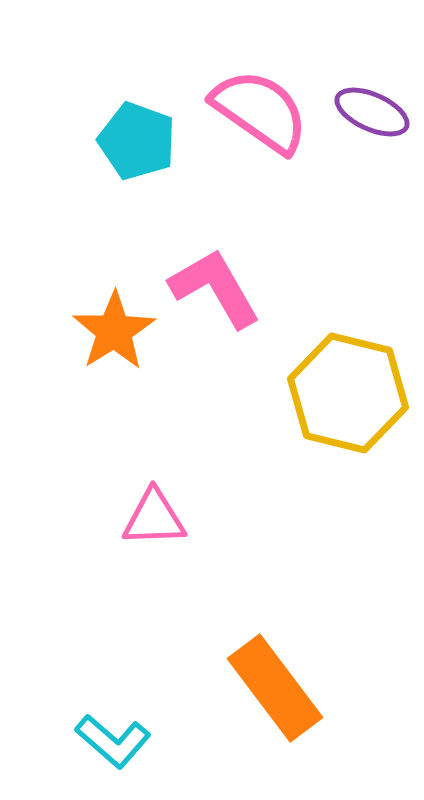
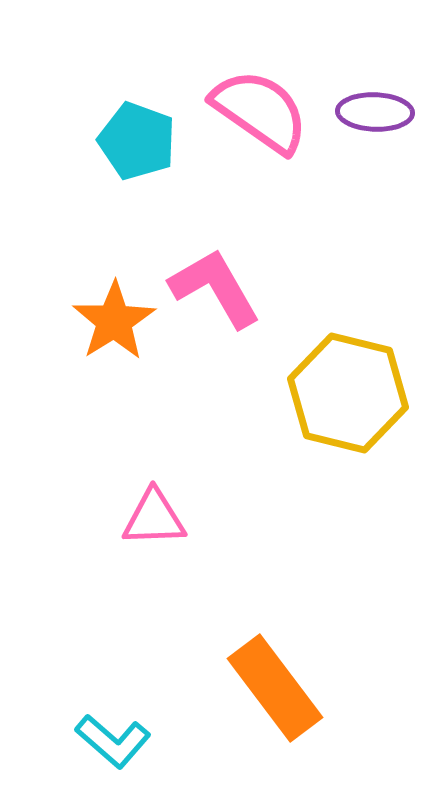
purple ellipse: moved 3 px right; rotated 22 degrees counterclockwise
orange star: moved 10 px up
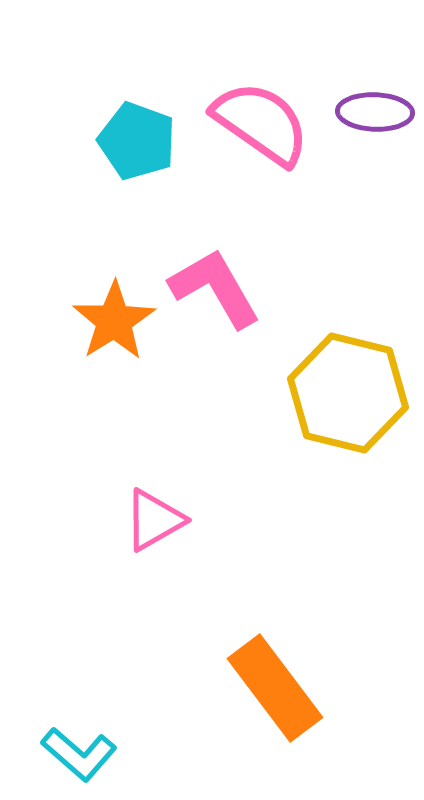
pink semicircle: moved 1 px right, 12 px down
pink triangle: moved 2 px down; rotated 28 degrees counterclockwise
cyan L-shape: moved 34 px left, 13 px down
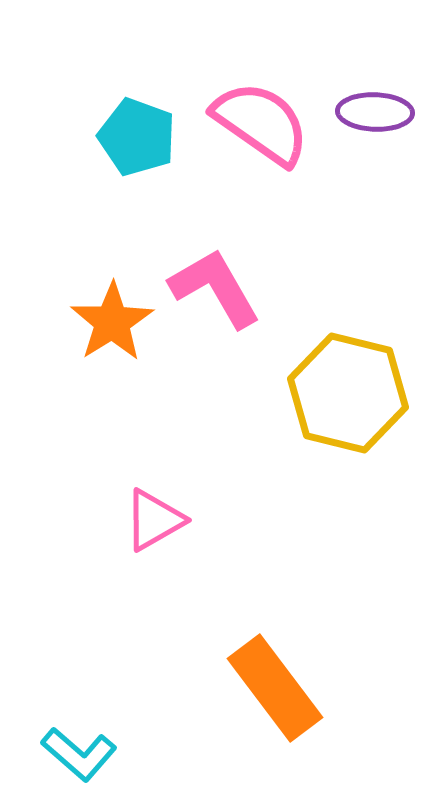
cyan pentagon: moved 4 px up
orange star: moved 2 px left, 1 px down
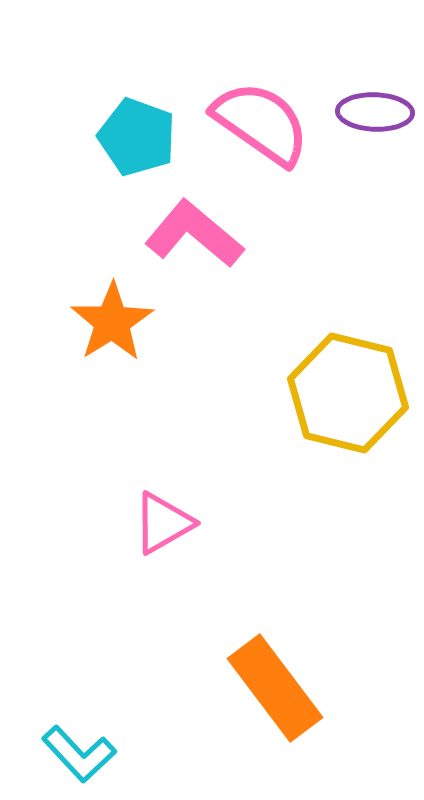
pink L-shape: moved 21 px left, 54 px up; rotated 20 degrees counterclockwise
pink triangle: moved 9 px right, 3 px down
cyan L-shape: rotated 6 degrees clockwise
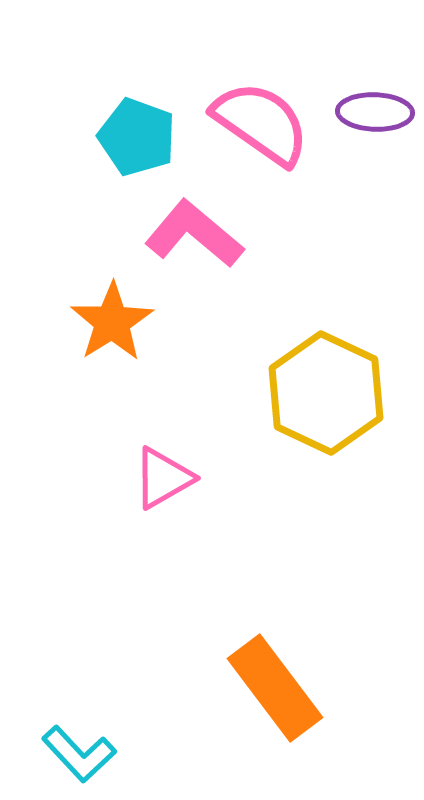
yellow hexagon: moved 22 px left; rotated 11 degrees clockwise
pink triangle: moved 45 px up
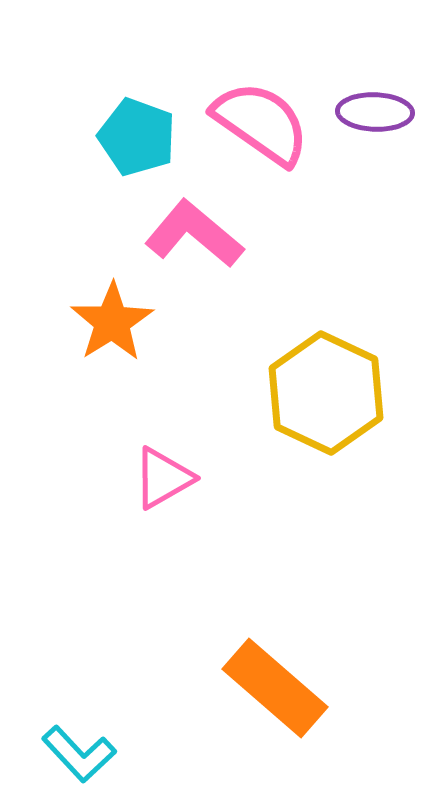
orange rectangle: rotated 12 degrees counterclockwise
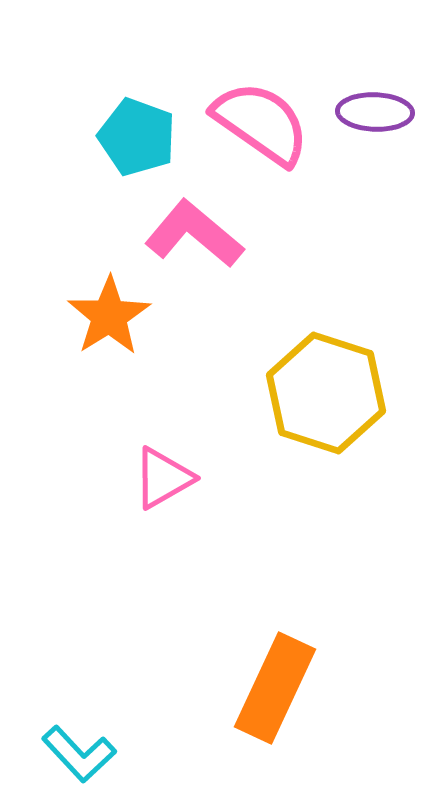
orange star: moved 3 px left, 6 px up
yellow hexagon: rotated 7 degrees counterclockwise
orange rectangle: rotated 74 degrees clockwise
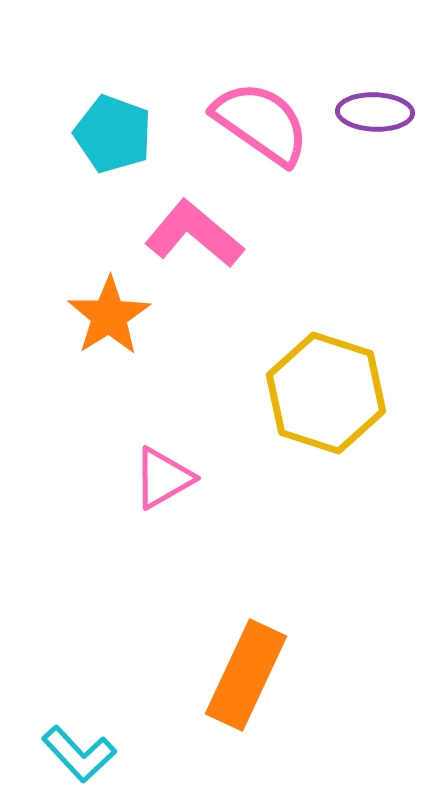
cyan pentagon: moved 24 px left, 3 px up
orange rectangle: moved 29 px left, 13 px up
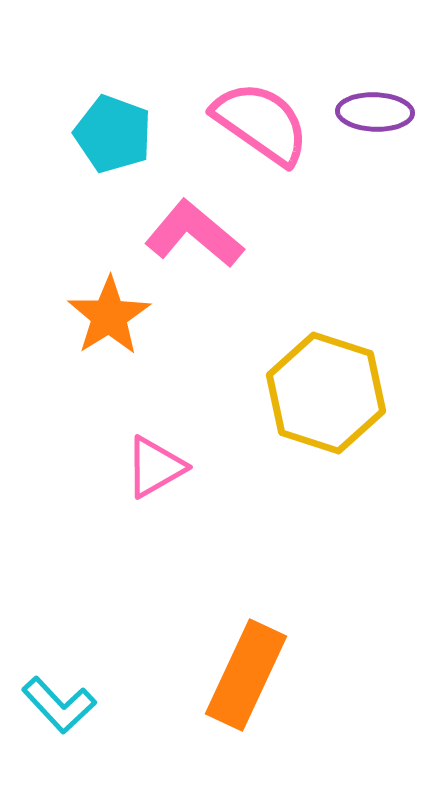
pink triangle: moved 8 px left, 11 px up
cyan L-shape: moved 20 px left, 49 px up
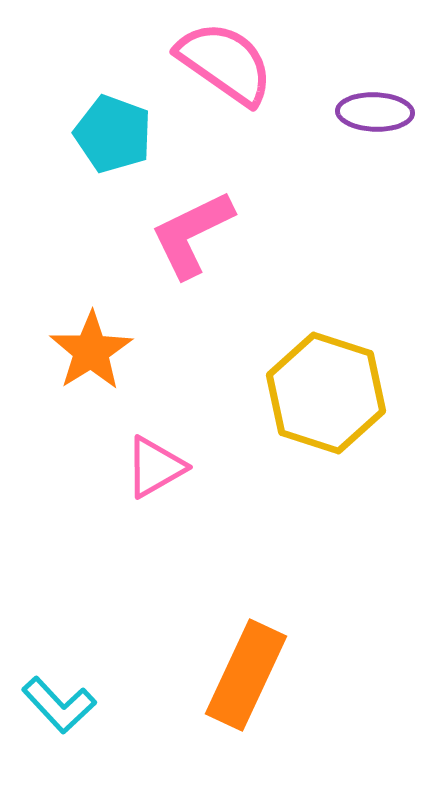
pink semicircle: moved 36 px left, 60 px up
pink L-shape: moved 2 px left; rotated 66 degrees counterclockwise
orange star: moved 18 px left, 35 px down
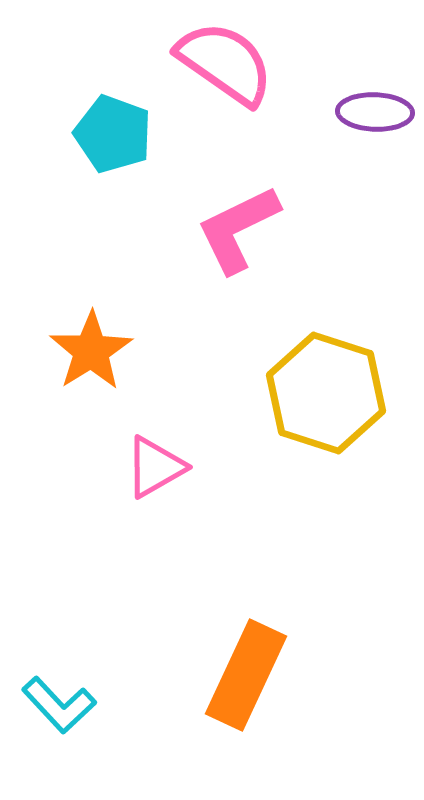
pink L-shape: moved 46 px right, 5 px up
